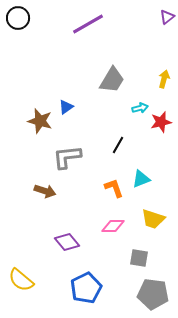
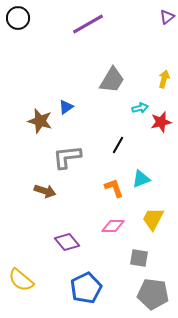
yellow trapezoid: rotated 100 degrees clockwise
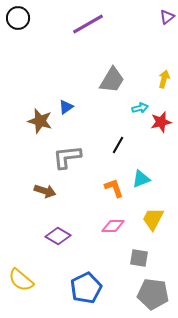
purple diamond: moved 9 px left, 6 px up; rotated 20 degrees counterclockwise
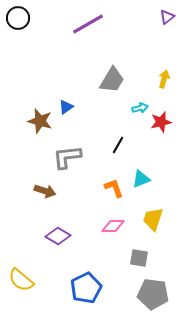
yellow trapezoid: rotated 10 degrees counterclockwise
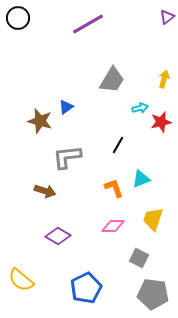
gray square: rotated 18 degrees clockwise
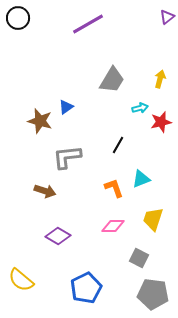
yellow arrow: moved 4 px left
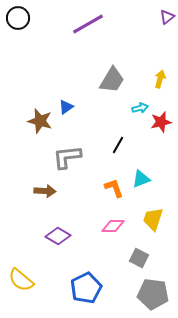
brown arrow: rotated 15 degrees counterclockwise
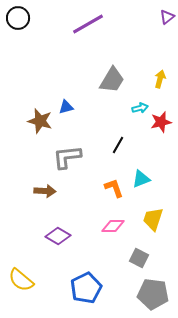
blue triangle: rotated 21 degrees clockwise
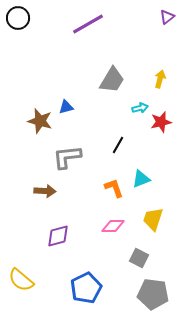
purple diamond: rotated 45 degrees counterclockwise
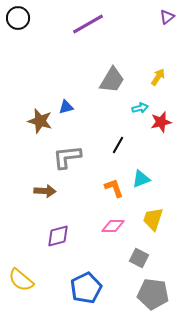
yellow arrow: moved 2 px left, 2 px up; rotated 18 degrees clockwise
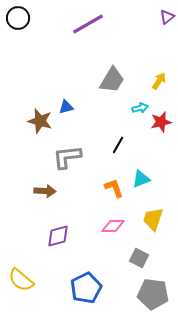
yellow arrow: moved 1 px right, 4 px down
